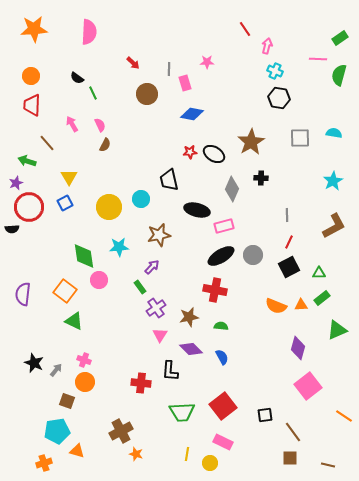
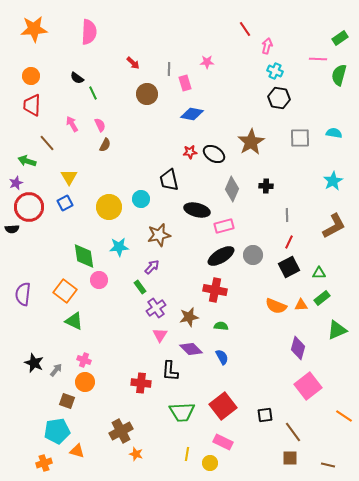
black cross at (261, 178): moved 5 px right, 8 px down
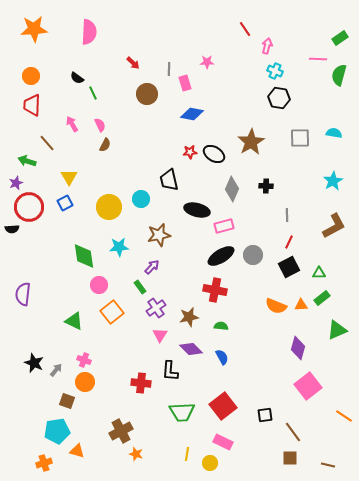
pink circle at (99, 280): moved 5 px down
orange square at (65, 291): moved 47 px right, 21 px down; rotated 15 degrees clockwise
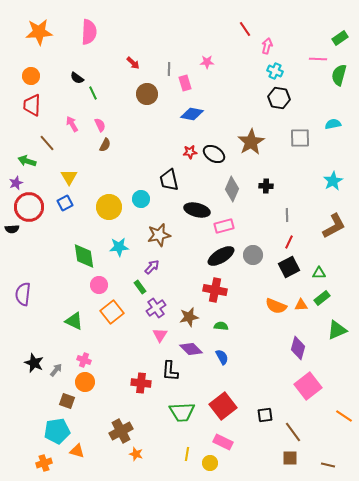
orange star at (34, 29): moved 5 px right, 3 px down
cyan semicircle at (334, 133): moved 1 px left, 9 px up; rotated 21 degrees counterclockwise
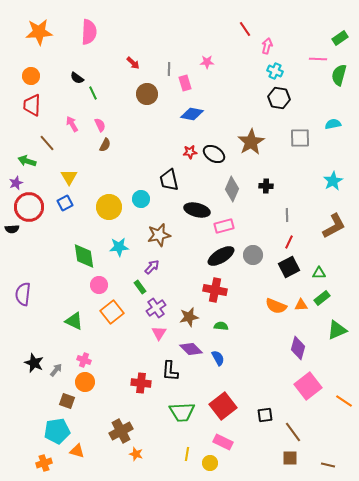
pink triangle at (160, 335): moved 1 px left, 2 px up
blue semicircle at (222, 357): moved 4 px left, 1 px down
orange line at (344, 416): moved 15 px up
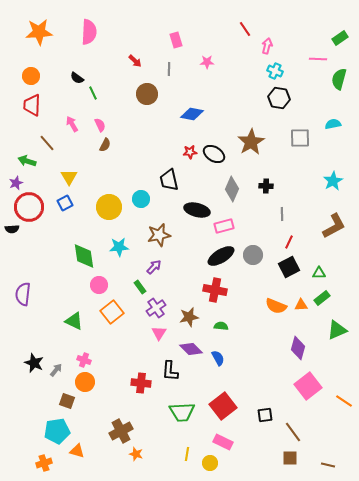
red arrow at (133, 63): moved 2 px right, 2 px up
green semicircle at (339, 75): moved 4 px down
pink rectangle at (185, 83): moved 9 px left, 43 px up
gray line at (287, 215): moved 5 px left, 1 px up
purple arrow at (152, 267): moved 2 px right
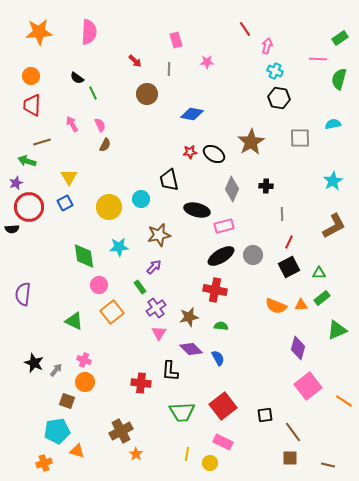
brown line at (47, 143): moved 5 px left, 1 px up; rotated 66 degrees counterclockwise
orange star at (136, 454): rotated 16 degrees clockwise
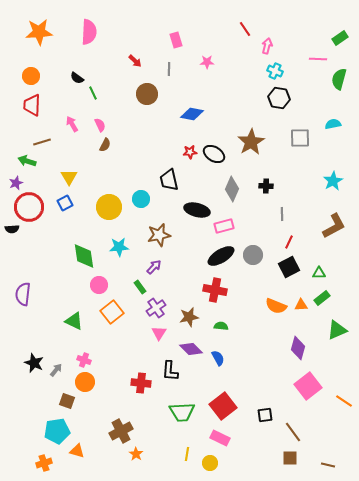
pink rectangle at (223, 442): moved 3 px left, 4 px up
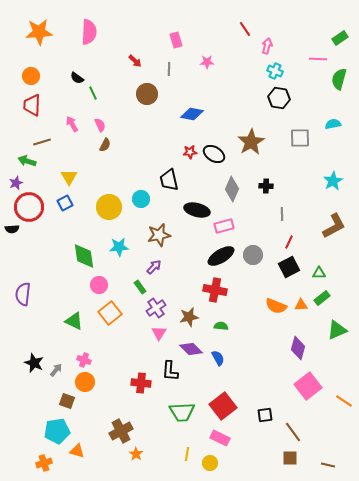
orange square at (112, 312): moved 2 px left, 1 px down
